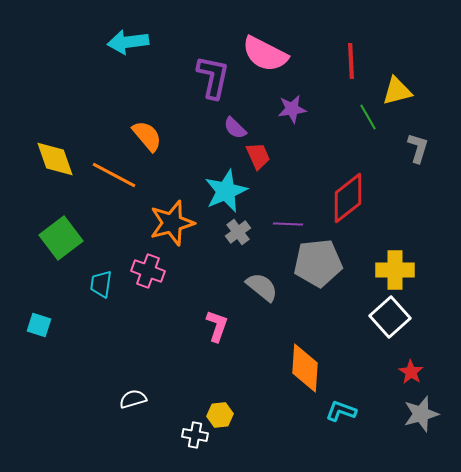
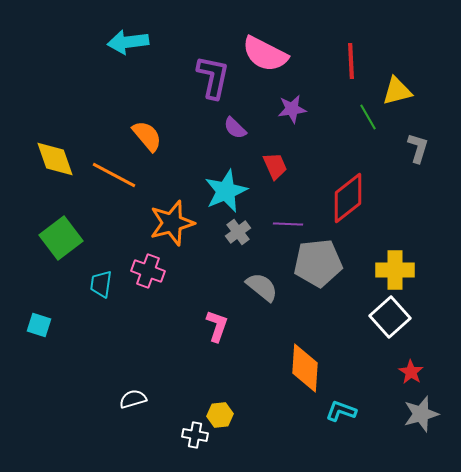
red trapezoid: moved 17 px right, 10 px down
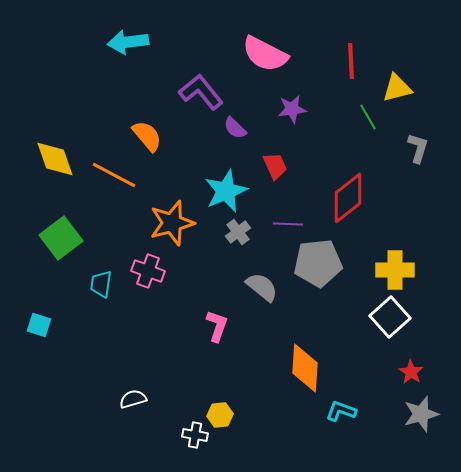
purple L-shape: moved 12 px left, 15 px down; rotated 51 degrees counterclockwise
yellow triangle: moved 3 px up
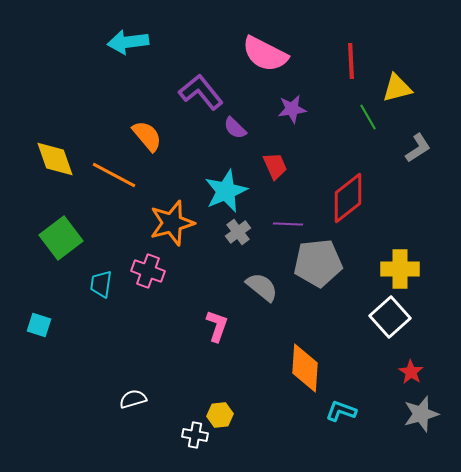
gray L-shape: rotated 40 degrees clockwise
yellow cross: moved 5 px right, 1 px up
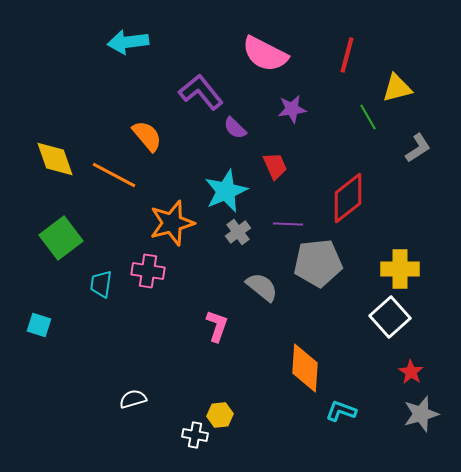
red line: moved 4 px left, 6 px up; rotated 18 degrees clockwise
pink cross: rotated 12 degrees counterclockwise
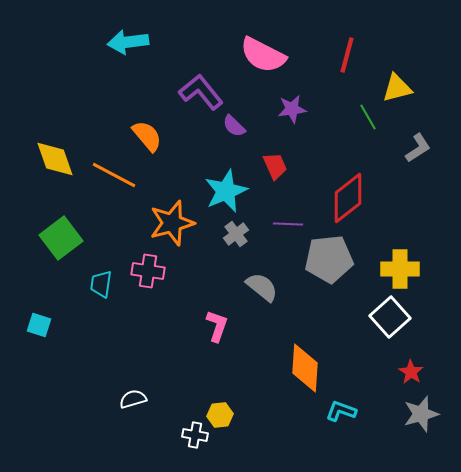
pink semicircle: moved 2 px left, 1 px down
purple semicircle: moved 1 px left, 2 px up
gray cross: moved 2 px left, 2 px down
gray pentagon: moved 11 px right, 4 px up
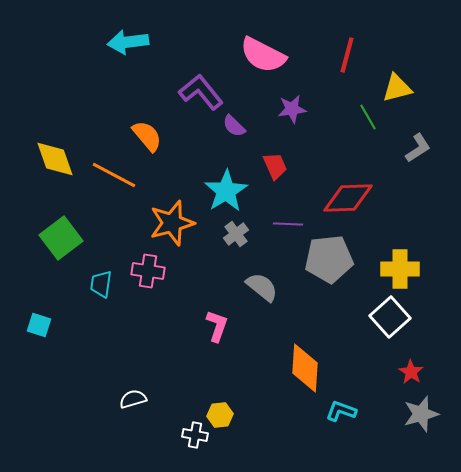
cyan star: rotated 9 degrees counterclockwise
red diamond: rotated 36 degrees clockwise
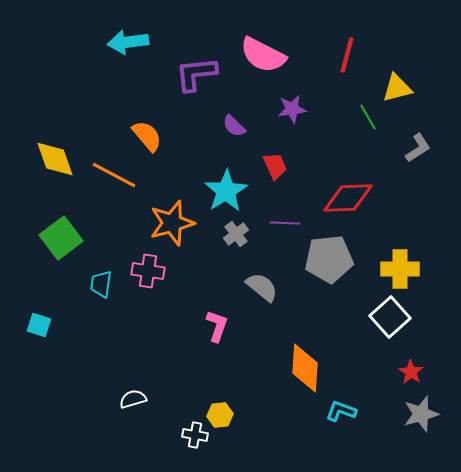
purple L-shape: moved 5 px left, 18 px up; rotated 57 degrees counterclockwise
purple line: moved 3 px left, 1 px up
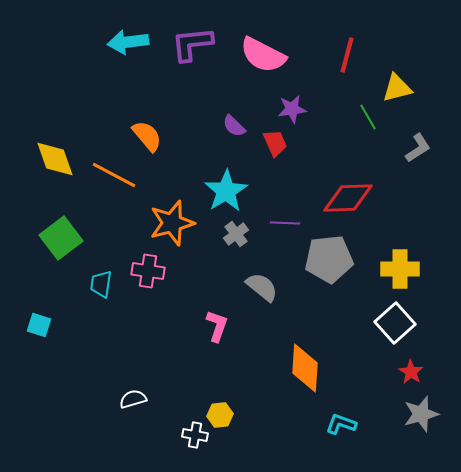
purple L-shape: moved 4 px left, 30 px up
red trapezoid: moved 23 px up
white square: moved 5 px right, 6 px down
cyan L-shape: moved 13 px down
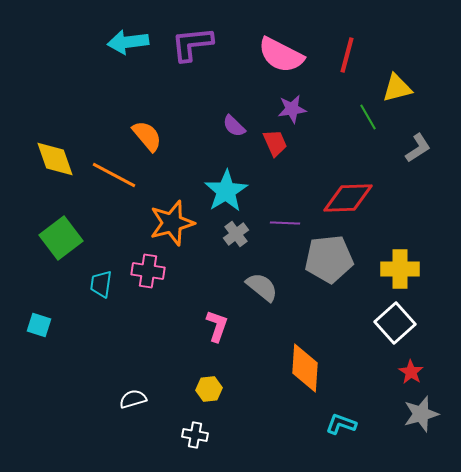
pink semicircle: moved 18 px right
yellow hexagon: moved 11 px left, 26 px up
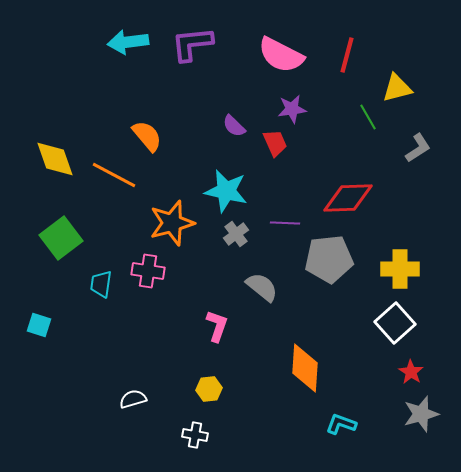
cyan star: rotated 27 degrees counterclockwise
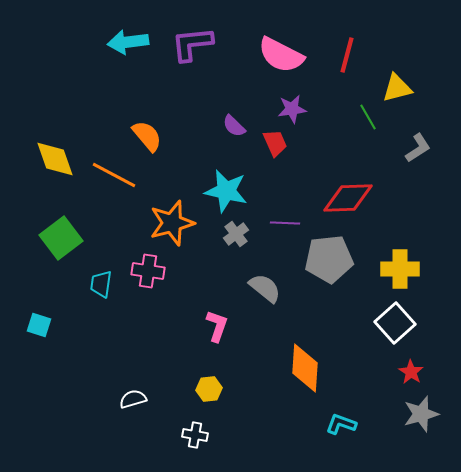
gray semicircle: moved 3 px right, 1 px down
